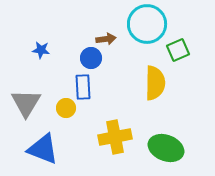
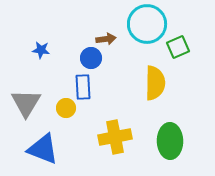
green square: moved 3 px up
green ellipse: moved 4 px right, 7 px up; rotated 68 degrees clockwise
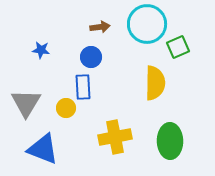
brown arrow: moved 6 px left, 12 px up
blue circle: moved 1 px up
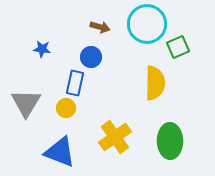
brown arrow: rotated 24 degrees clockwise
blue star: moved 1 px right, 1 px up
blue rectangle: moved 8 px left, 4 px up; rotated 15 degrees clockwise
yellow cross: rotated 24 degrees counterclockwise
blue triangle: moved 17 px right, 3 px down
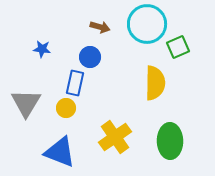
blue circle: moved 1 px left
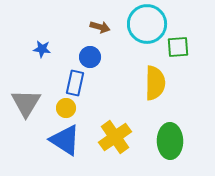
green square: rotated 20 degrees clockwise
blue triangle: moved 5 px right, 12 px up; rotated 12 degrees clockwise
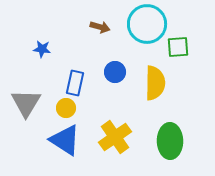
blue circle: moved 25 px right, 15 px down
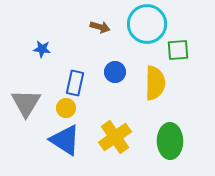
green square: moved 3 px down
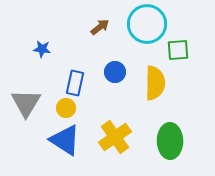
brown arrow: rotated 54 degrees counterclockwise
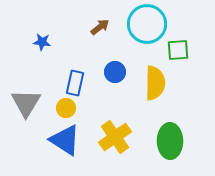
blue star: moved 7 px up
